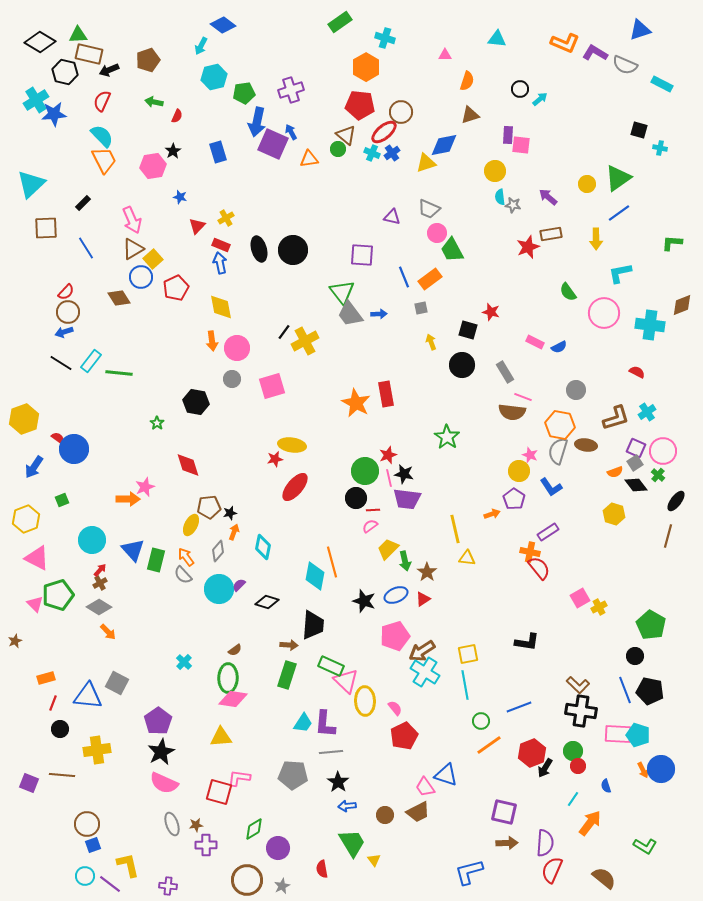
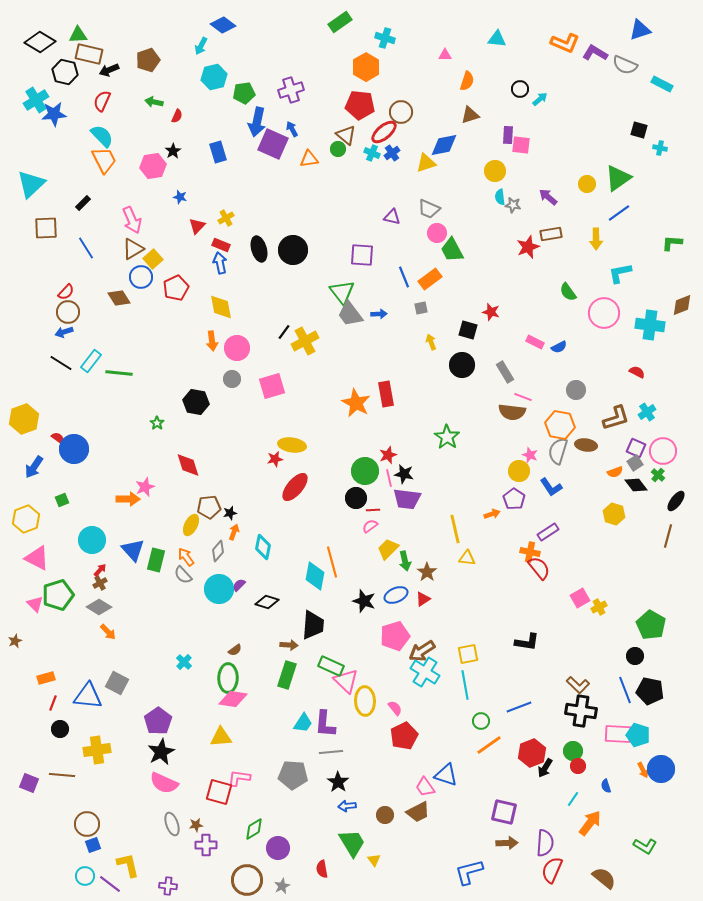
blue arrow at (291, 132): moved 1 px right, 3 px up
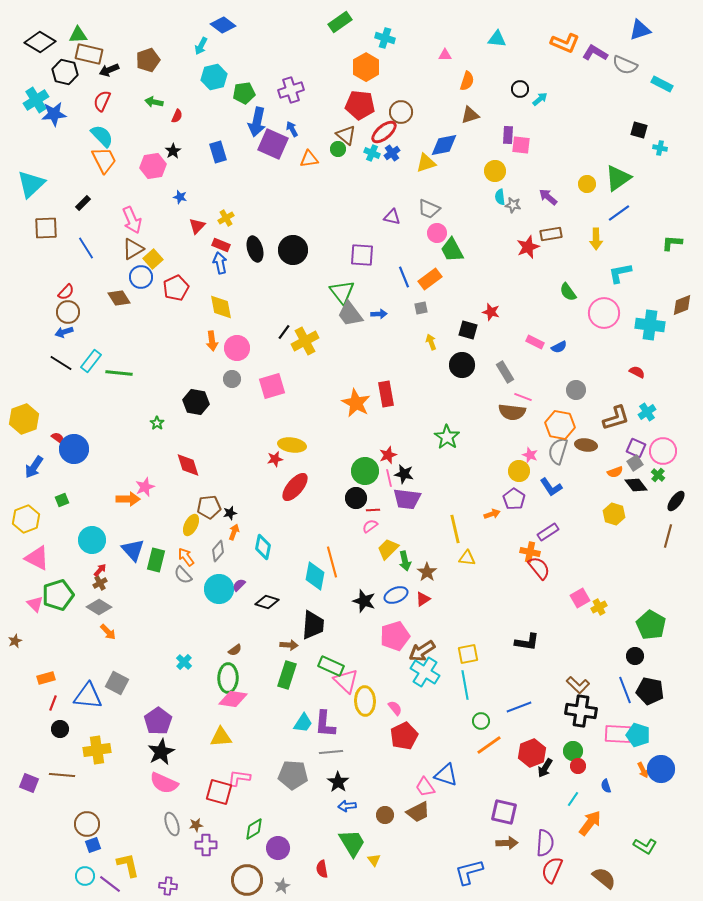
black ellipse at (259, 249): moved 4 px left
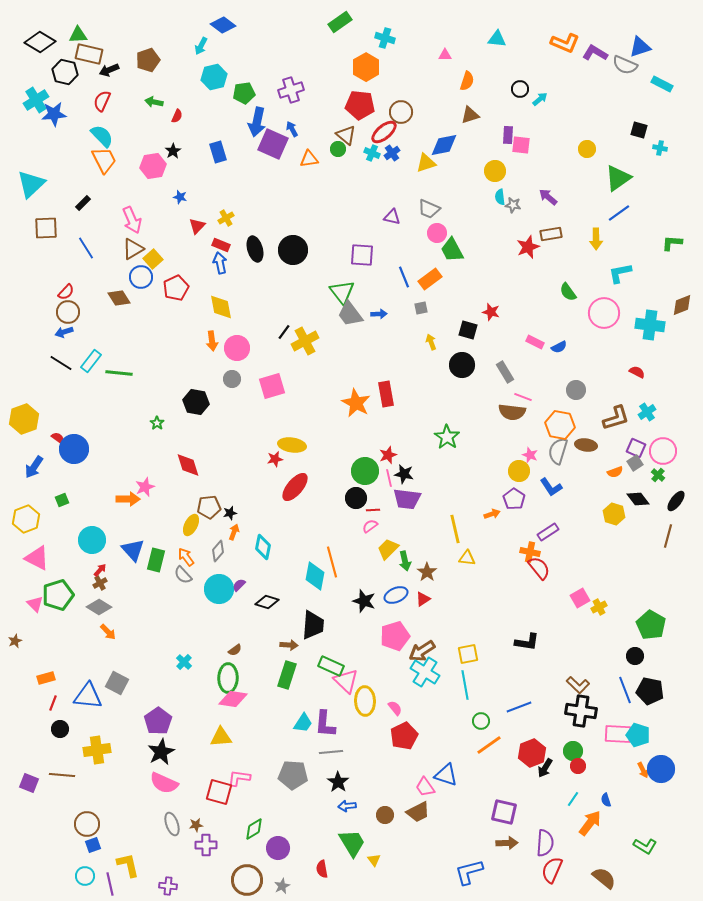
blue triangle at (640, 30): moved 17 px down
yellow circle at (587, 184): moved 35 px up
black diamond at (636, 485): moved 2 px right, 14 px down
blue semicircle at (606, 786): moved 14 px down
purple line at (110, 884): rotated 40 degrees clockwise
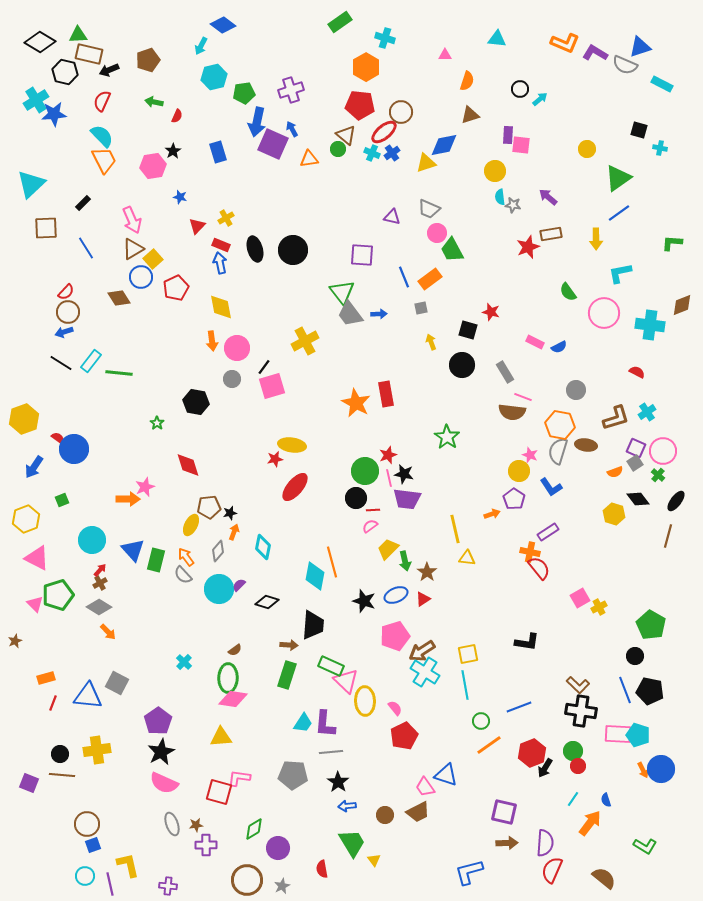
black line at (284, 332): moved 20 px left, 35 px down
black circle at (60, 729): moved 25 px down
